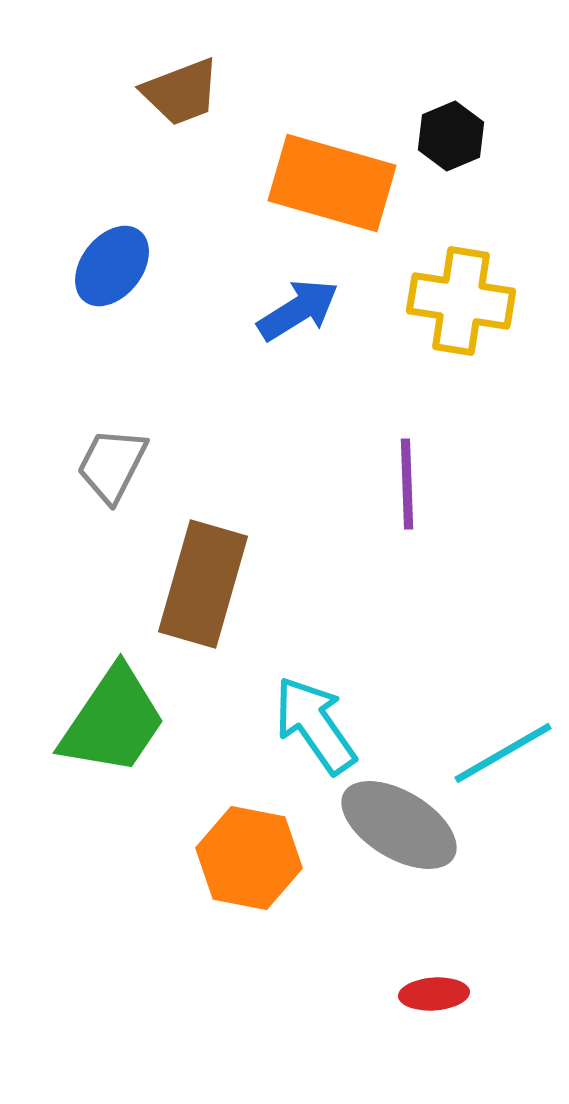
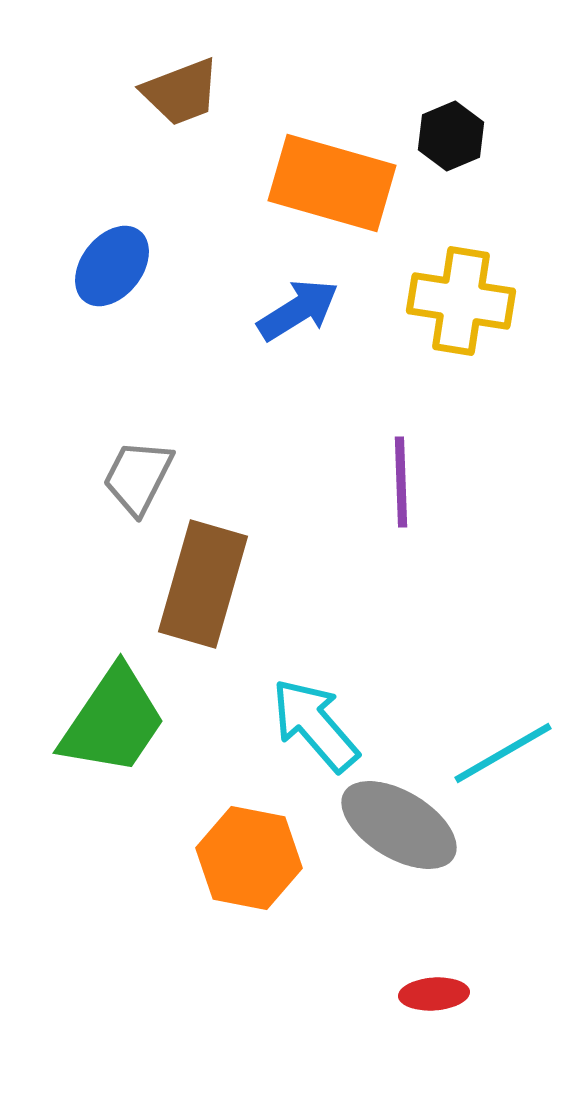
gray trapezoid: moved 26 px right, 12 px down
purple line: moved 6 px left, 2 px up
cyan arrow: rotated 6 degrees counterclockwise
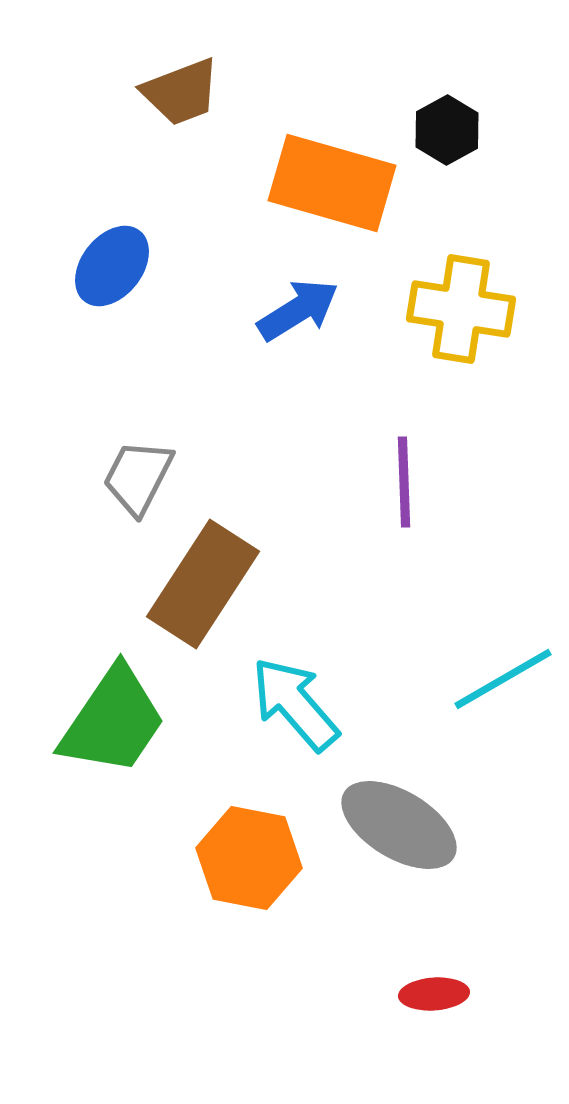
black hexagon: moved 4 px left, 6 px up; rotated 6 degrees counterclockwise
yellow cross: moved 8 px down
purple line: moved 3 px right
brown rectangle: rotated 17 degrees clockwise
cyan arrow: moved 20 px left, 21 px up
cyan line: moved 74 px up
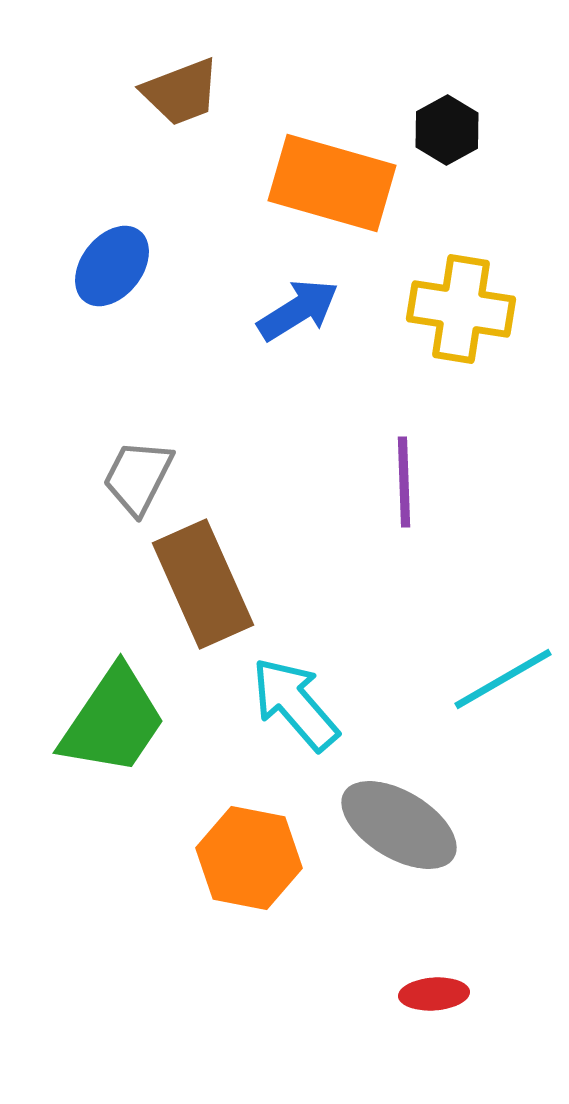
brown rectangle: rotated 57 degrees counterclockwise
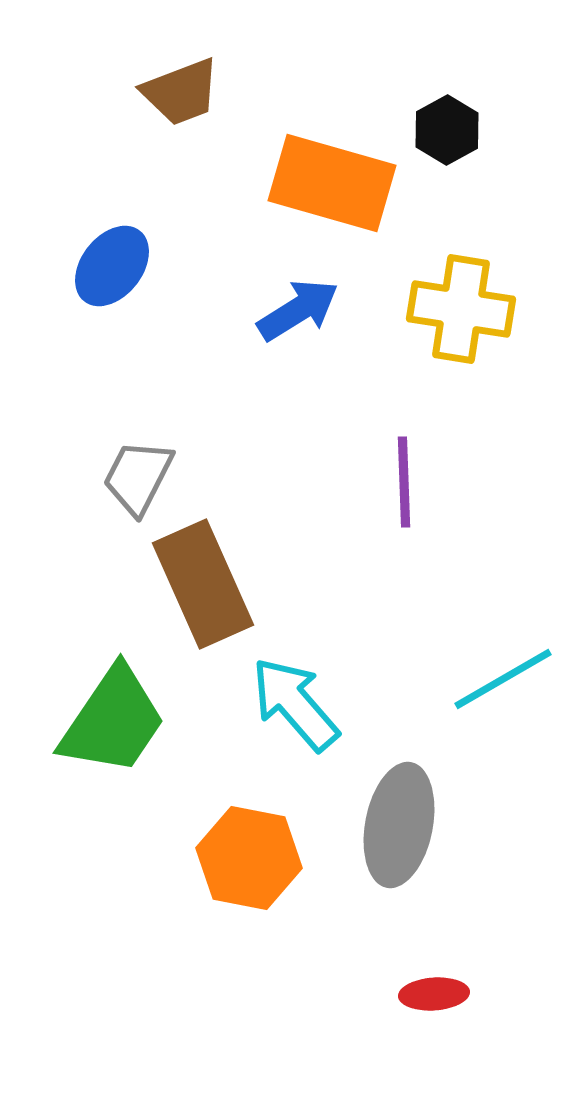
gray ellipse: rotated 70 degrees clockwise
